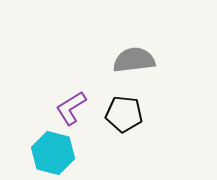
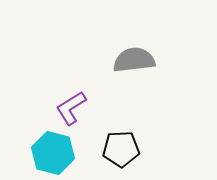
black pentagon: moved 3 px left, 35 px down; rotated 9 degrees counterclockwise
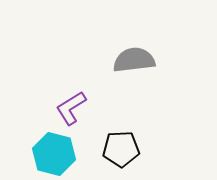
cyan hexagon: moved 1 px right, 1 px down
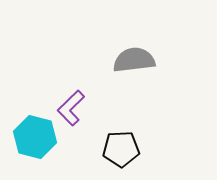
purple L-shape: rotated 12 degrees counterclockwise
cyan hexagon: moved 19 px left, 17 px up
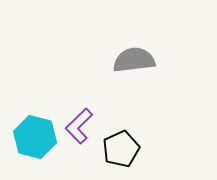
purple L-shape: moved 8 px right, 18 px down
black pentagon: rotated 21 degrees counterclockwise
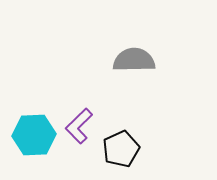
gray semicircle: rotated 6 degrees clockwise
cyan hexagon: moved 1 px left, 2 px up; rotated 18 degrees counterclockwise
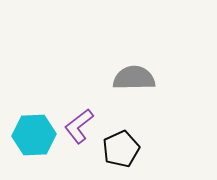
gray semicircle: moved 18 px down
purple L-shape: rotated 6 degrees clockwise
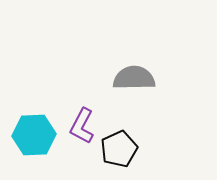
purple L-shape: moved 3 px right; rotated 24 degrees counterclockwise
black pentagon: moved 2 px left
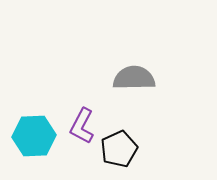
cyan hexagon: moved 1 px down
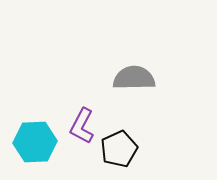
cyan hexagon: moved 1 px right, 6 px down
